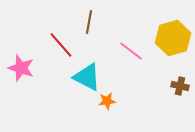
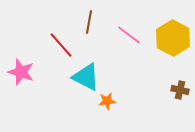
yellow hexagon: rotated 16 degrees counterclockwise
pink line: moved 2 px left, 16 px up
pink star: moved 4 px down
cyan triangle: moved 1 px left
brown cross: moved 4 px down
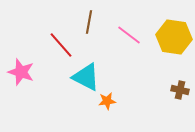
yellow hexagon: moved 1 px right, 1 px up; rotated 20 degrees counterclockwise
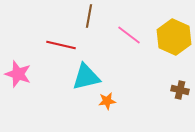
brown line: moved 6 px up
yellow hexagon: rotated 16 degrees clockwise
red line: rotated 36 degrees counterclockwise
pink star: moved 3 px left, 2 px down
cyan triangle: rotated 40 degrees counterclockwise
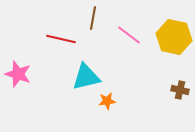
brown line: moved 4 px right, 2 px down
yellow hexagon: rotated 12 degrees counterclockwise
red line: moved 6 px up
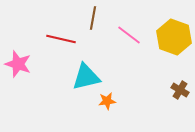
yellow hexagon: rotated 8 degrees clockwise
pink star: moved 10 px up
brown cross: rotated 18 degrees clockwise
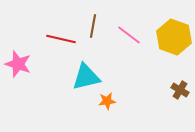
brown line: moved 8 px down
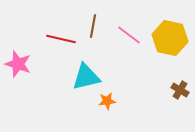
yellow hexagon: moved 4 px left, 1 px down; rotated 8 degrees counterclockwise
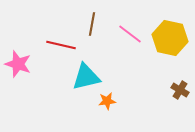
brown line: moved 1 px left, 2 px up
pink line: moved 1 px right, 1 px up
red line: moved 6 px down
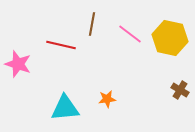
cyan triangle: moved 21 px left, 31 px down; rotated 8 degrees clockwise
orange star: moved 2 px up
